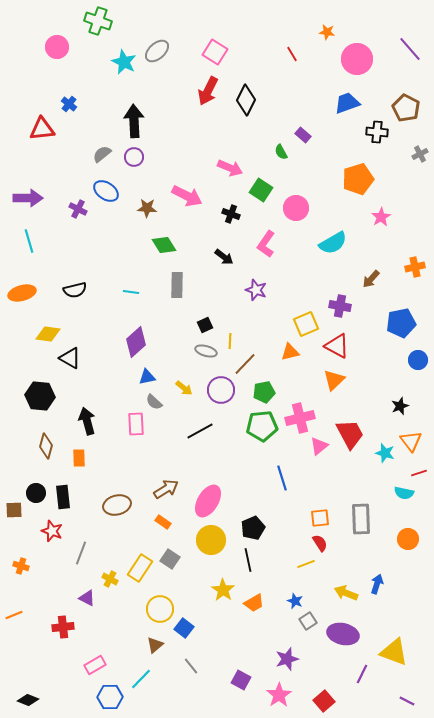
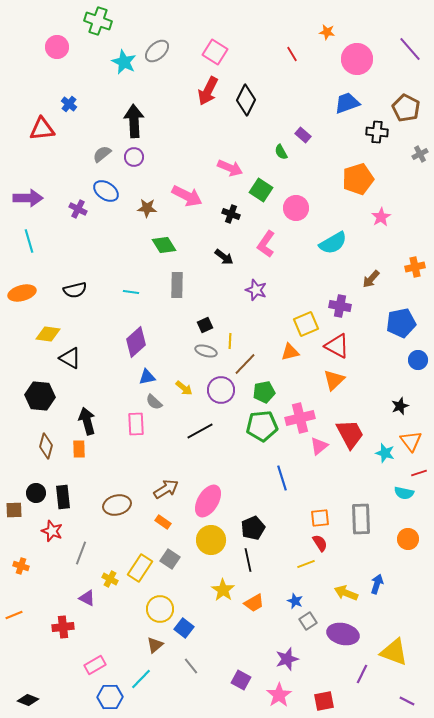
orange rectangle at (79, 458): moved 9 px up
red square at (324, 701): rotated 30 degrees clockwise
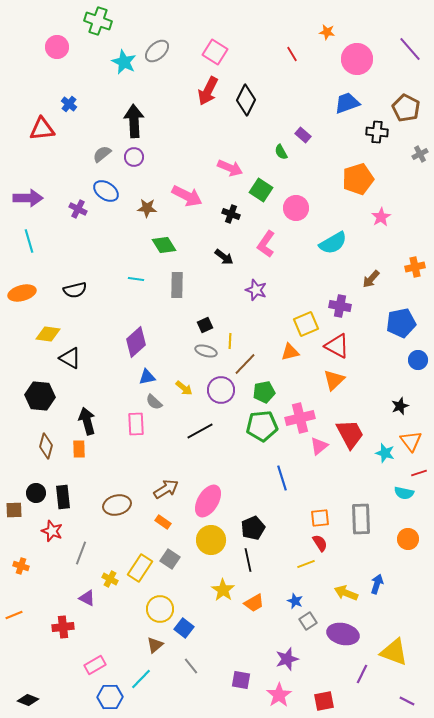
cyan line at (131, 292): moved 5 px right, 13 px up
purple square at (241, 680): rotated 18 degrees counterclockwise
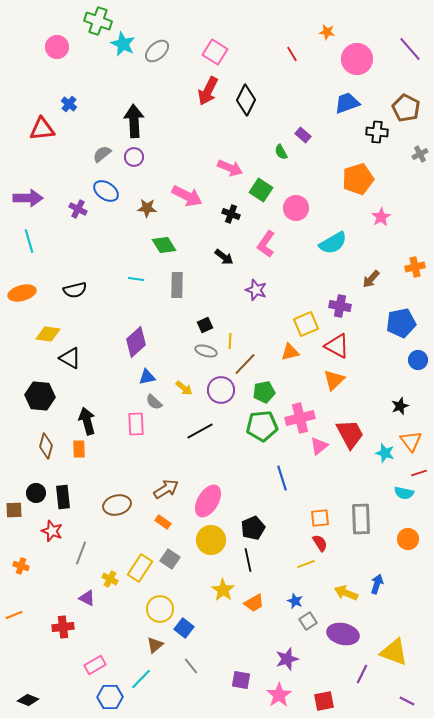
cyan star at (124, 62): moved 1 px left, 18 px up
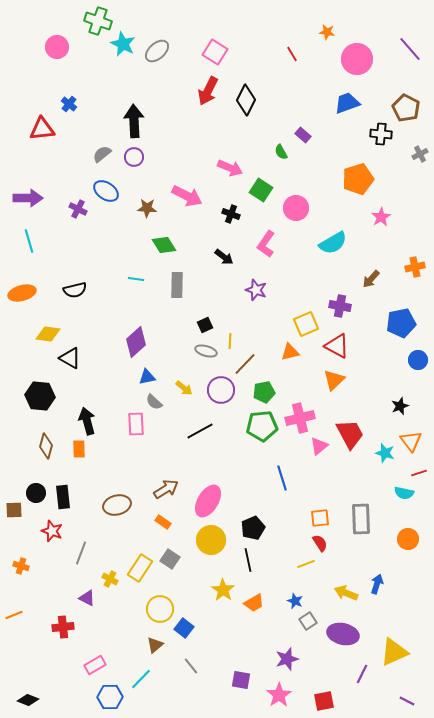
black cross at (377, 132): moved 4 px right, 2 px down
yellow triangle at (394, 652): rotated 44 degrees counterclockwise
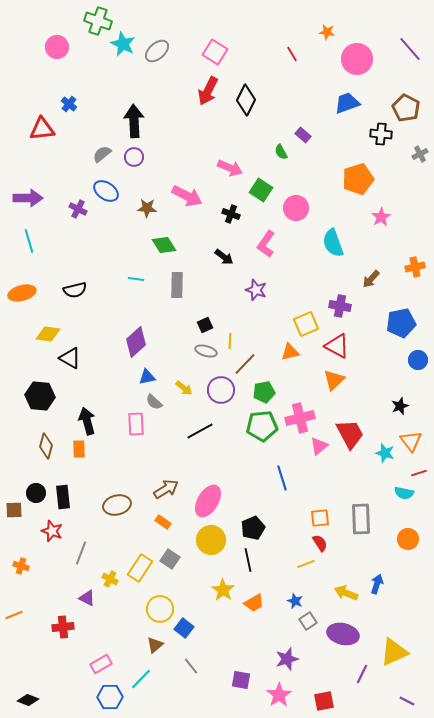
cyan semicircle at (333, 243): rotated 100 degrees clockwise
pink rectangle at (95, 665): moved 6 px right, 1 px up
